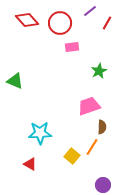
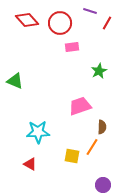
purple line: rotated 56 degrees clockwise
pink trapezoid: moved 9 px left
cyan star: moved 2 px left, 1 px up
yellow square: rotated 28 degrees counterclockwise
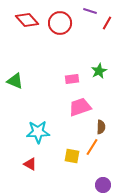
pink rectangle: moved 32 px down
pink trapezoid: moved 1 px down
brown semicircle: moved 1 px left
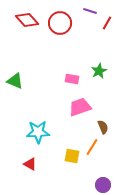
pink rectangle: rotated 16 degrees clockwise
brown semicircle: moved 2 px right; rotated 24 degrees counterclockwise
